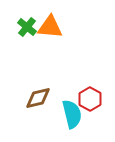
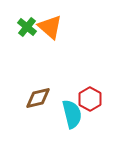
orange triangle: rotated 36 degrees clockwise
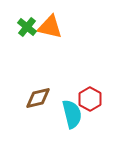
orange triangle: rotated 28 degrees counterclockwise
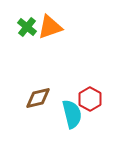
orange triangle: rotated 32 degrees counterclockwise
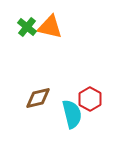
orange triangle: rotated 32 degrees clockwise
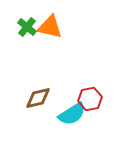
red hexagon: rotated 20 degrees clockwise
cyan semicircle: rotated 72 degrees clockwise
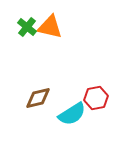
red hexagon: moved 6 px right, 1 px up
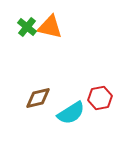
red hexagon: moved 4 px right
cyan semicircle: moved 1 px left, 1 px up
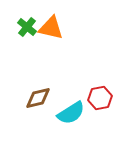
orange triangle: moved 1 px right, 1 px down
